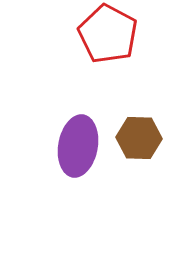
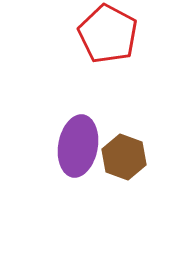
brown hexagon: moved 15 px left, 19 px down; rotated 18 degrees clockwise
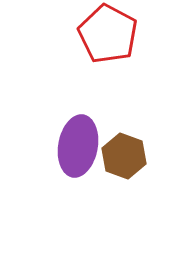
brown hexagon: moved 1 px up
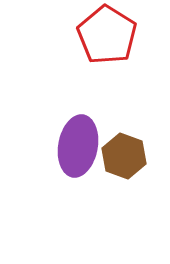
red pentagon: moved 1 px left, 1 px down; rotated 4 degrees clockwise
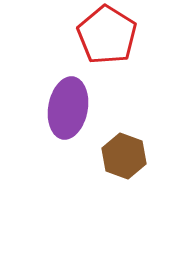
purple ellipse: moved 10 px left, 38 px up
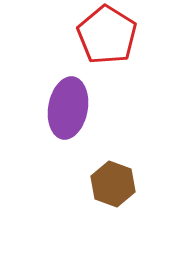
brown hexagon: moved 11 px left, 28 px down
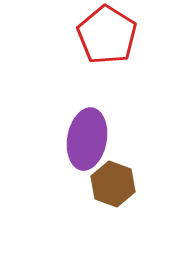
purple ellipse: moved 19 px right, 31 px down
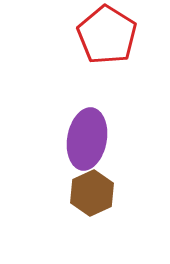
brown hexagon: moved 21 px left, 9 px down; rotated 15 degrees clockwise
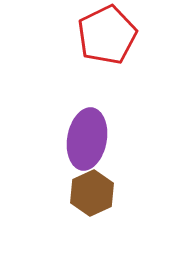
red pentagon: rotated 14 degrees clockwise
